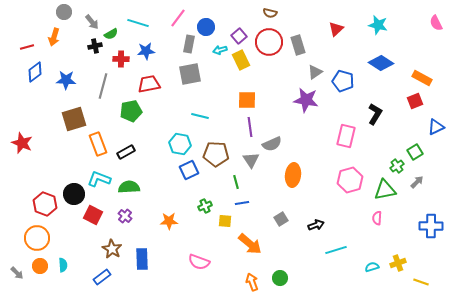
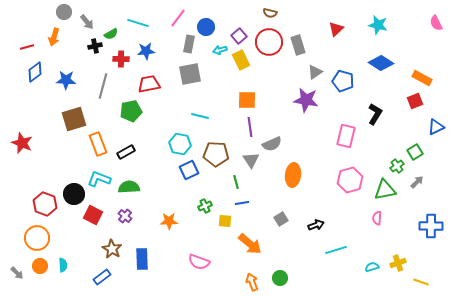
gray arrow at (92, 22): moved 5 px left
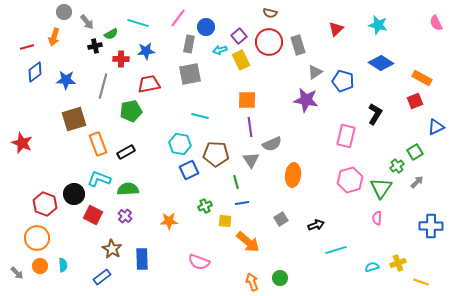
green semicircle at (129, 187): moved 1 px left, 2 px down
green triangle at (385, 190): moved 4 px left, 2 px up; rotated 45 degrees counterclockwise
orange arrow at (250, 244): moved 2 px left, 2 px up
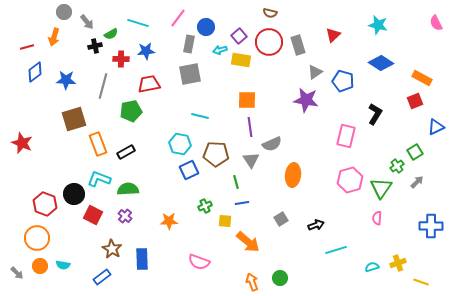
red triangle at (336, 29): moved 3 px left, 6 px down
yellow rectangle at (241, 60): rotated 54 degrees counterclockwise
cyan semicircle at (63, 265): rotated 104 degrees clockwise
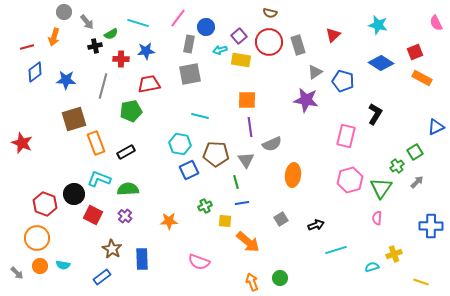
red square at (415, 101): moved 49 px up
orange rectangle at (98, 144): moved 2 px left, 1 px up
gray triangle at (251, 160): moved 5 px left
yellow cross at (398, 263): moved 4 px left, 9 px up
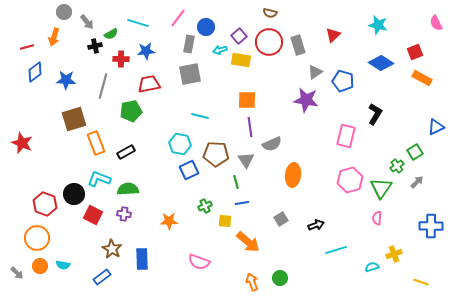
purple cross at (125, 216): moved 1 px left, 2 px up; rotated 32 degrees counterclockwise
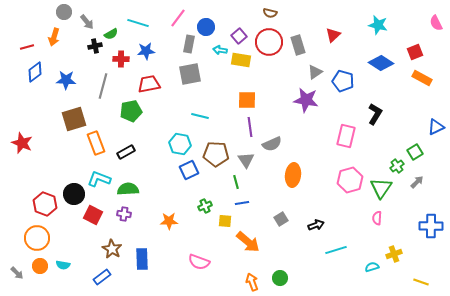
cyan arrow at (220, 50): rotated 24 degrees clockwise
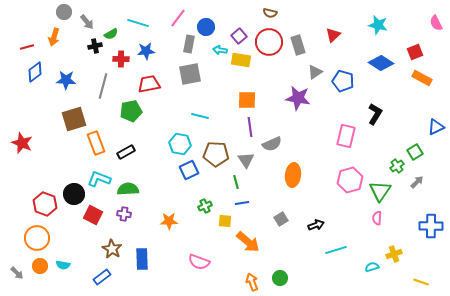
purple star at (306, 100): moved 8 px left, 2 px up
green triangle at (381, 188): moved 1 px left, 3 px down
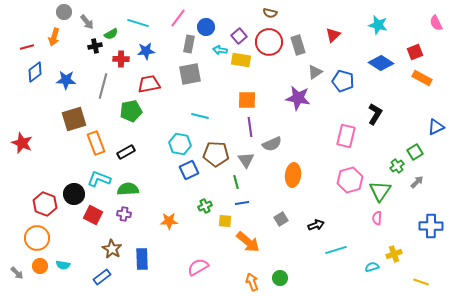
pink semicircle at (199, 262): moved 1 px left, 5 px down; rotated 130 degrees clockwise
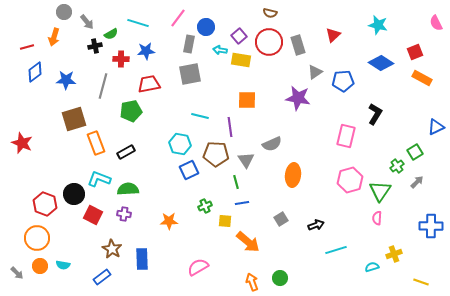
blue pentagon at (343, 81): rotated 20 degrees counterclockwise
purple line at (250, 127): moved 20 px left
